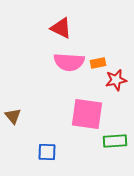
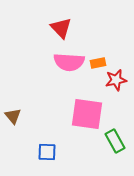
red triangle: rotated 20 degrees clockwise
green rectangle: rotated 65 degrees clockwise
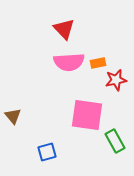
red triangle: moved 3 px right, 1 px down
pink semicircle: rotated 8 degrees counterclockwise
pink square: moved 1 px down
blue square: rotated 18 degrees counterclockwise
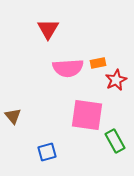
red triangle: moved 16 px left; rotated 15 degrees clockwise
pink semicircle: moved 1 px left, 6 px down
red star: rotated 15 degrees counterclockwise
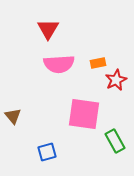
pink semicircle: moved 9 px left, 4 px up
pink square: moved 3 px left, 1 px up
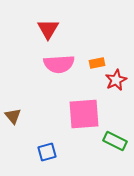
orange rectangle: moved 1 px left
pink square: rotated 12 degrees counterclockwise
green rectangle: rotated 35 degrees counterclockwise
